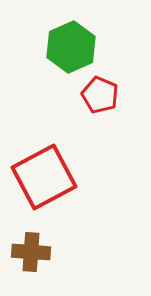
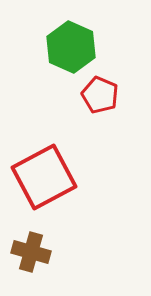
green hexagon: rotated 12 degrees counterclockwise
brown cross: rotated 12 degrees clockwise
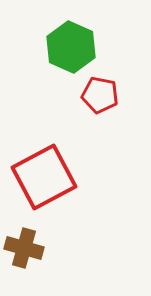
red pentagon: rotated 12 degrees counterclockwise
brown cross: moved 7 px left, 4 px up
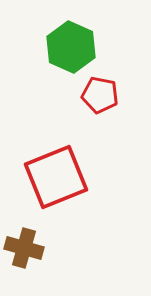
red square: moved 12 px right; rotated 6 degrees clockwise
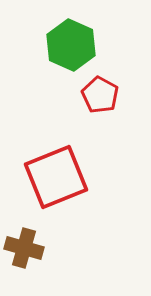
green hexagon: moved 2 px up
red pentagon: rotated 18 degrees clockwise
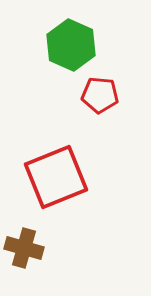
red pentagon: rotated 24 degrees counterclockwise
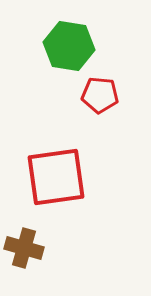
green hexagon: moved 2 px left, 1 px down; rotated 15 degrees counterclockwise
red square: rotated 14 degrees clockwise
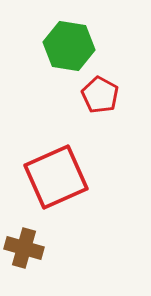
red pentagon: rotated 24 degrees clockwise
red square: rotated 16 degrees counterclockwise
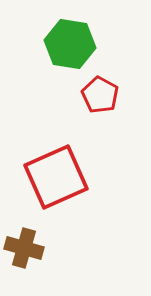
green hexagon: moved 1 px right, 2 px up
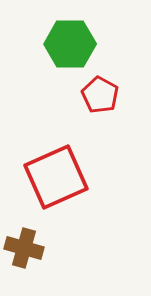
green hexagon: rotated 9 degrees counterclockwise
